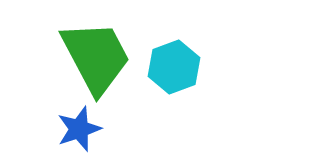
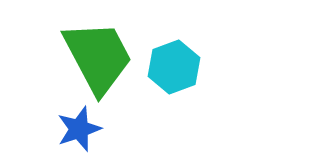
green trapezoid: moved 2 px right
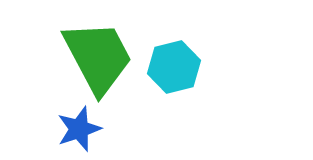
cyan hexagon: rotated 6 degrees clockwise
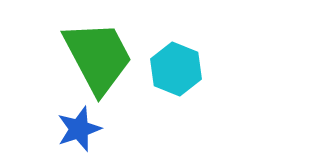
cyan hexagon: moved 2 px right, 2 px down; rotated 24 degrees counterclockwise
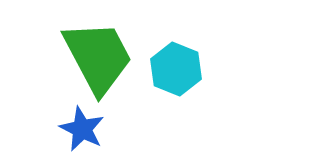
blue star: moved 3 px right; rotated 27 degrees counterclockwise
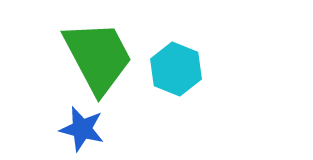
blue star: rotated 12 degrees counterclockwise
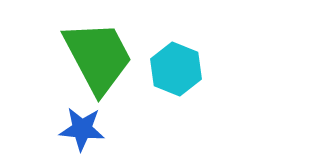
blue star: rotated 9 degrees counterclockwise
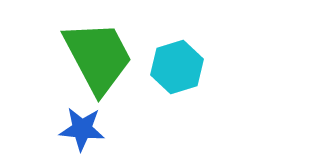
cyan hexagon: moved 1 px right, 2 px up; rotated 21 degrees clockwise
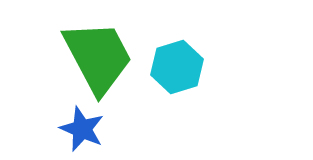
blue star: rotated 18 degrees clockwise
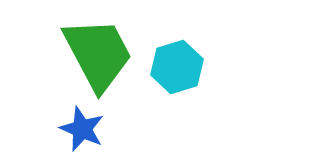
green trapezoid: moved 3 px up
